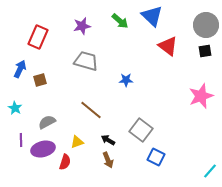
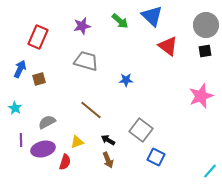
brown square: moved 1 px left, 1 px up
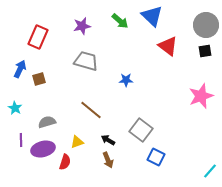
gray semicircle: rotated 12 degrees clockwise
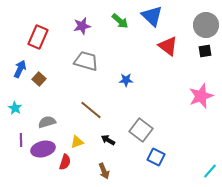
brown square: rotated 32 degrees counterclockwise
brown arrow: moved 4 px left, 11 px down
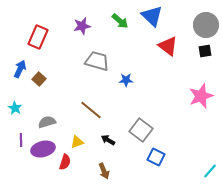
gray trapezoid: moved 11 px right
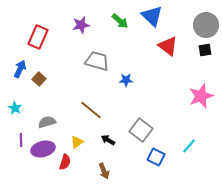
purple star: moved 1 px left, 1 px up
black square: moved 1 px up
yellow triangle: rotated 16 degrees counterclockwise
cyan line: moved 21 px left, 25 px up
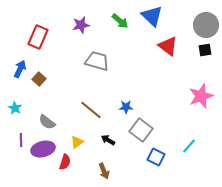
blue star: moved 27 px down
gray semicircle: rotated 126 degrees counterclockwise
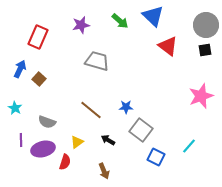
blue triangle: moved 1 px right
gray semicircle: rotated 18 degrees counterclockwise
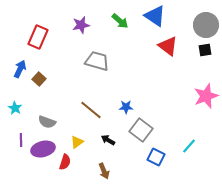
blue triangle: moved 2 px right; rotated 10 degrees counterclockwise
pink star: moved 5 px right
